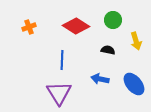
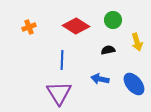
yellow arrow: moved 1 px right, 1 px down
black semicircle: rotated 24 degrees counterclockwise
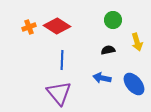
red diamond: moved 19 px left
blue arrow: moved 2 px right, 1 px up
purple triangle: rotated 8 degrees counterclockwise
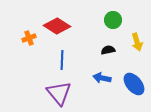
orange cross: moved 11 px down
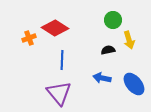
red diamond: moved 2 px left, 2 px down
yellow arrow: moved 8 px left, 2 px up
